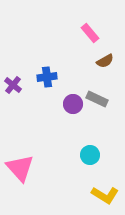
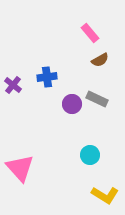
brown semicircle: moved 5 px left, 1 px up
purple circle: moved 1 px left
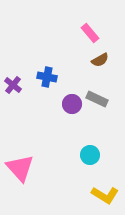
blue cross: rotated 18 degrees clockwise
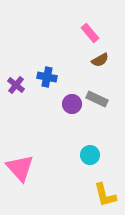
purple cross: moved 3 px right
yellow L-shape: rotated 44 degrees clockwise
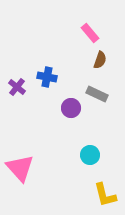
brown semicircle: rotated 42 degrees counterclockwise
purple cross: moved 1 px right, 2 px down
gray rectangle: moved 5 px up
purple circle: moved 1 px left, 4 px down
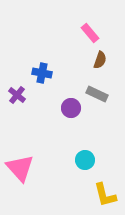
blue cross: moved 5 px left, 4 px up
purple cross: moved 8 px down
cyan circle: moved 5 px left, 5 px down
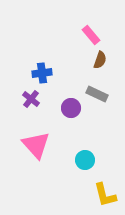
pink rectangle: moved 1 px right, 2 px down
blue cross: rotated 18 degrees counterclockwise
purple cross: moved 14 px right, 4 px down
pink triangle: moved 16 px right, 23 px up
